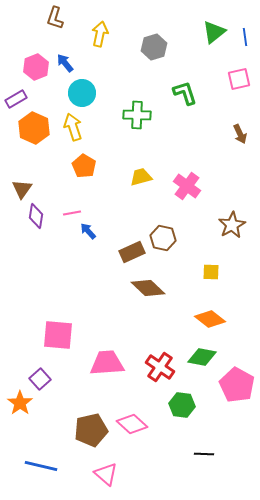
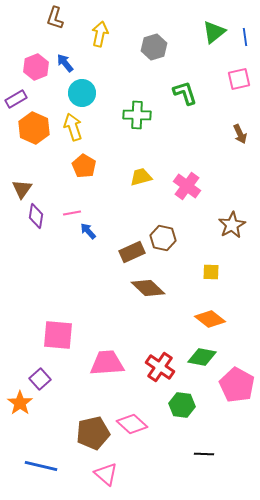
brown pentagon at (91, 430): moved 2 px right, 3 px down
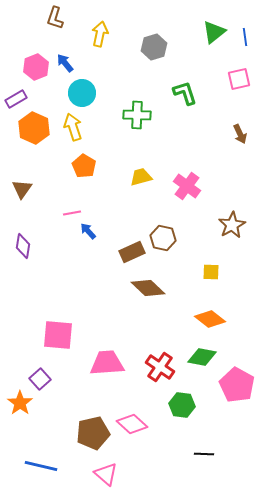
purple diamond at (36, 216): moved 13 px left, 30 px down
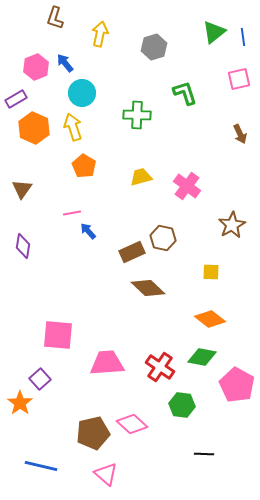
blue line at (245, 37): moved 2 px left
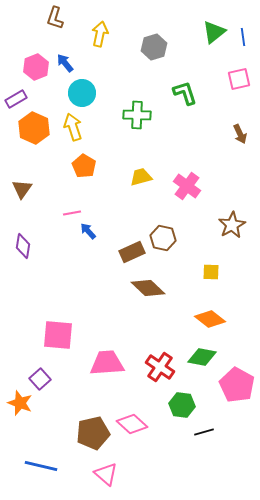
orange star at (20, 403): rotated 15 degrees counterclockwise
black line at (204, 454): moved 22 px up; rotated 18 degrees counterclockwise
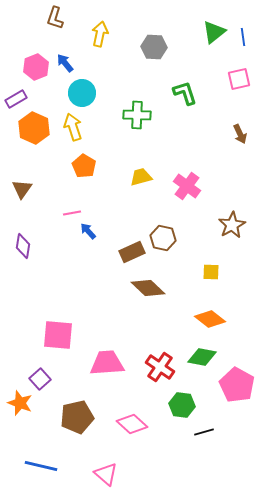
gray hexagon at (154, 47): rotated 20 degrees clockwise
brown pentagon at (93, 433): moved 16 px left, 16 px up
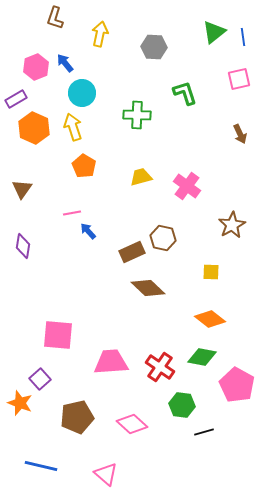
pink trapezoid at (107, 363): moved 4 px right, 1 px up
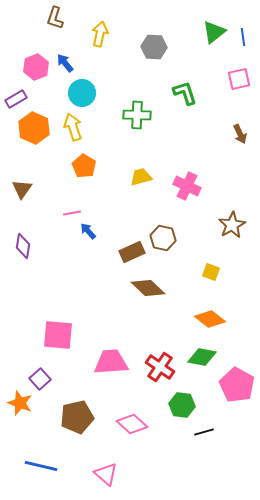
pink cross at (187, 186): rotated 12 degrees counterclockwise
yellow square at (211, 272): rotated 18 degrees clockwise
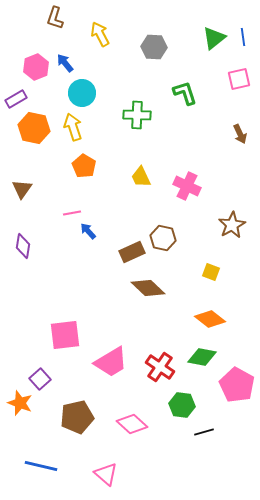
green triangle at (214, 32): moved 6 px down
yellow arrow at (100, 34): rotated 40 degrees counterclockwise
orange hexagon at (34, 128): rotated 12 degrees counterclockwise
yellow trapezoid at (141, 177): rotated 100 degrees counterclockwise
pink square at (58, 335): moved 7 px right; rotated 12 degrees counterclockwise
pink trapezoid at (111, 362): rotated 153 degrees clockwise
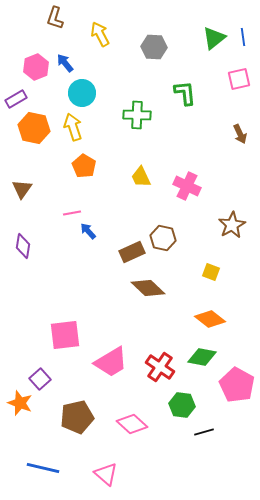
green L-shape at (185, 93): rotated 12 degrees clockwise
blue line at (41, 466): moved 2 px right, 2 px down
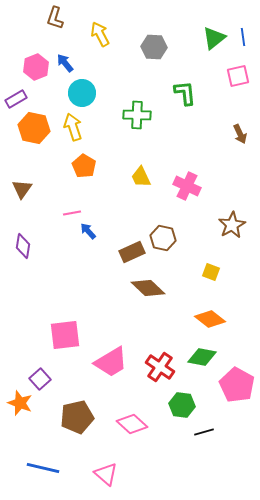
pink square at (239, 79): moved 1 px left, 3 px up
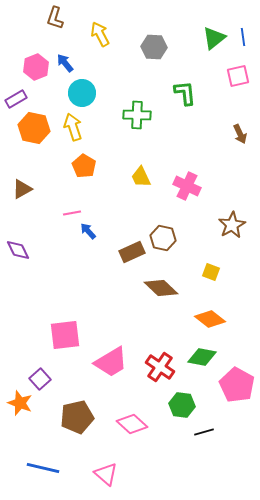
brown triangle at (22, 189): rotated 25 degrees clockwise
purple diamond at (23, 246): moved 5 px left, 4 px down; rotated 35 degrees counterclockwise
brown diamond at (148, 288): moved 13 px right
